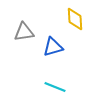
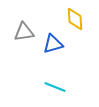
blue triangle: moved 3 px up
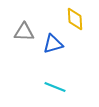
gray triangle: rotated 10 degrees clockwise
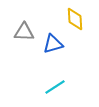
cyan line: rotated 55 degrees counterclockwise
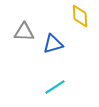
yellow diamond: moved 5 px right, 3 px up
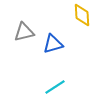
yellow diamond: moved 2 px right, 1 px up
gray triangle: rotated 15 degrees counterclockwise
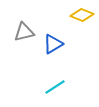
yellow diamond: rotated 65 degrees counterclockwise
blue triangle: rotated 15 degrees counterclockwise
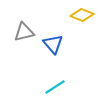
blue triangle: rotated 40 degrees counterclockwise
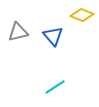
gray triangle: moved 6 px left
blue triangle: moved 8 px up
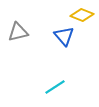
blue triangle: moved 11 px right
